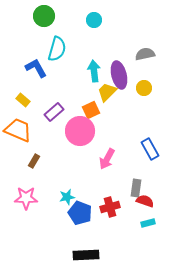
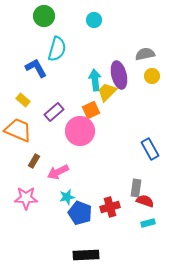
cyan arrow: moved 1 px right, 9 px down
yellow circle: moved 8 px right, 12 px up
pink arrow: moved 49 px left, 13 px down; rotated 35 degrees clockwise
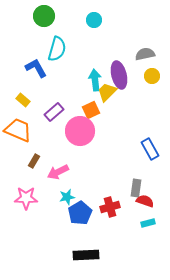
blue pentagon: rotated 20 degrees clockwise
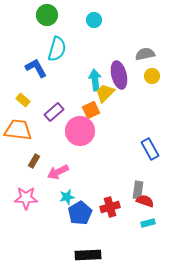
green circle: moved 3 px right, 1 px up
yellow trapezoid: moved 2 px left, 1 px down
orange trapezoid: rotated 16 degrees counterclockwise
gray rectangle: moved 2 px right, 2 px down
black rectangle: moved 2 px right
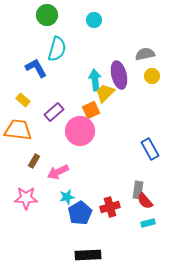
red semicircle: rotated 150 degrees counterclockwise
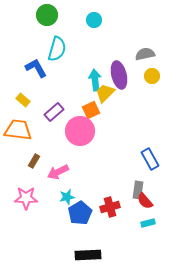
blue rectangle: moved 10 px down
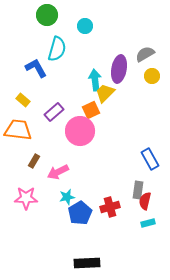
cyan circle: moved 9 px left, 6 px down
gray semicircle: rotated 18 degrees counterclockwise
purple ellipse: moved 6 px up; rotated 24 degrees clockwise
red semicircle: rotated 54 degrees clockwise
black rectangle: moved 1 px left, 8 px down
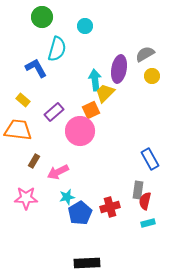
green circle: moved 5 px left, 2 px down
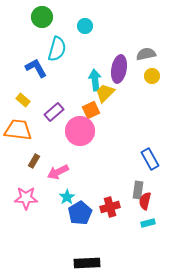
gray semicircle: moved 1 px right; rotated 18 degrees clockwise
cyan star: rotated 21 degrees counterclockwise
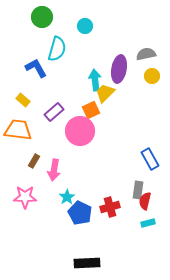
pink arrow: moved 4 px left, 2 px up; rotated 55 degrees counterclockwise
pink star: moved 1 px left, 1 px up
blue pentagon: rotated 15 degrees counterclockwise
